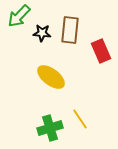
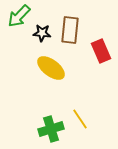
yellow ellipse: moved 9 px up
green cross: moved 1 px right, 1 px down
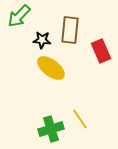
black star: moved 7 px down
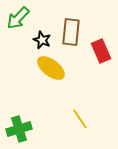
green arrow: moved 1 px left, 2 px down
brown rectangle: moved 1 px right, 2 px down
black star: rotated 18 degrees clockwise
green cross: moved 32 px left
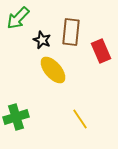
yellow ellipse: moved 2 px right, 2 px down; rotated 12 degrees clockwise
green cross: moved 3 px left, 12 px up
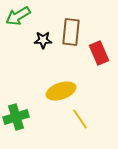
green arrow: moved 2 px up; rotated 15 degrees clockwise
black star: moved 1 px right; rotated 24 degrees counterclockwise
red rectangle: moved 2 px left, 2 px down
yellow ellipse: moved 8 px right, 21 px down; rotated 68 degrees counterclockwise
